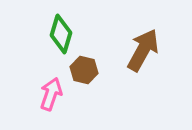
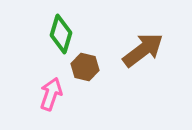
brown arrow: rotated 24 degrees clockwise
brown hexagon: moved 1 px right, 3 px up
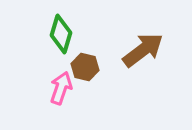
pink arrow: moved 10 px right, 6 px up
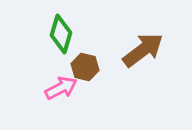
pink arrow: rotated 44 degrees clockwise
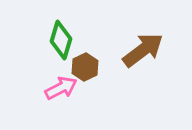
green diamond: moved 6 px down
brown hexagon: rotated 20 degrees clockwise
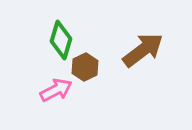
pink arrow: moved 5 px left, 2 px down
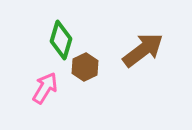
pink arrow: moved 11 px left, 2 px up; rotated 32 degrees counterclockwise
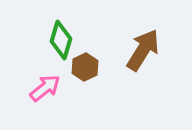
brown arrow: rotated 21 degrees counterclockwise
pink arrow: rotated 20 degrees clockwise
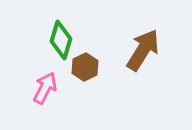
pink arrow: rotated 24 degrees counterclockwise
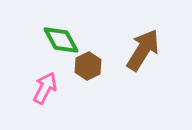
green diamond: rotated 45 degrees counterclockwise
brown hexagon: moved 3 px right, 1 px up
